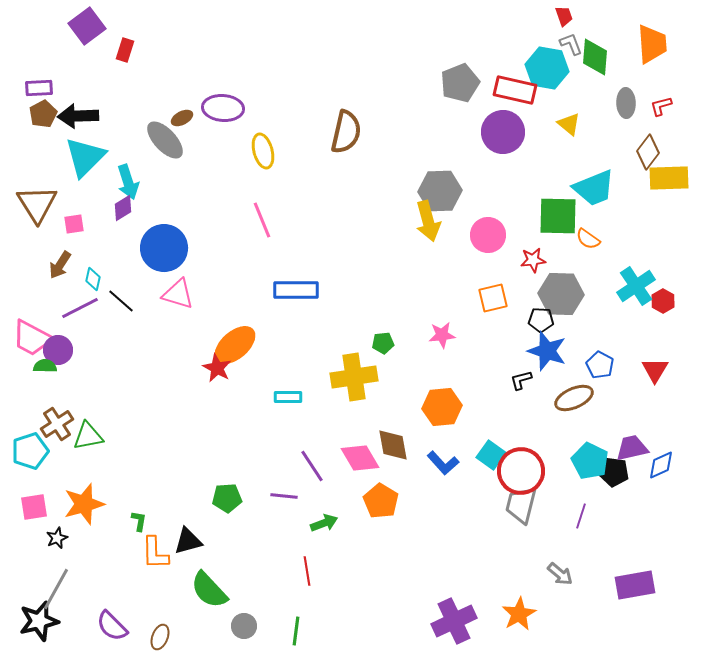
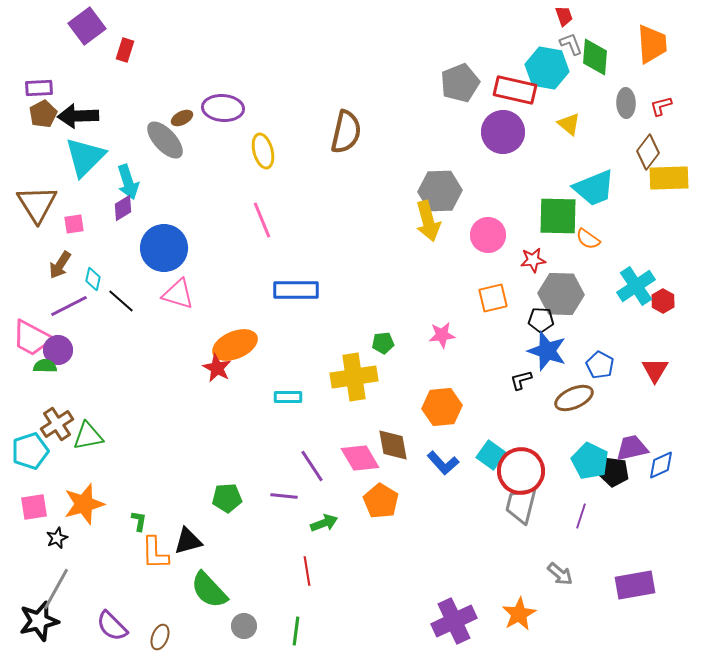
purple line at (80, 308): moved 11 px left, 2 px up
orange ellipse at (235, 345): rotated 18 degrees clockwise
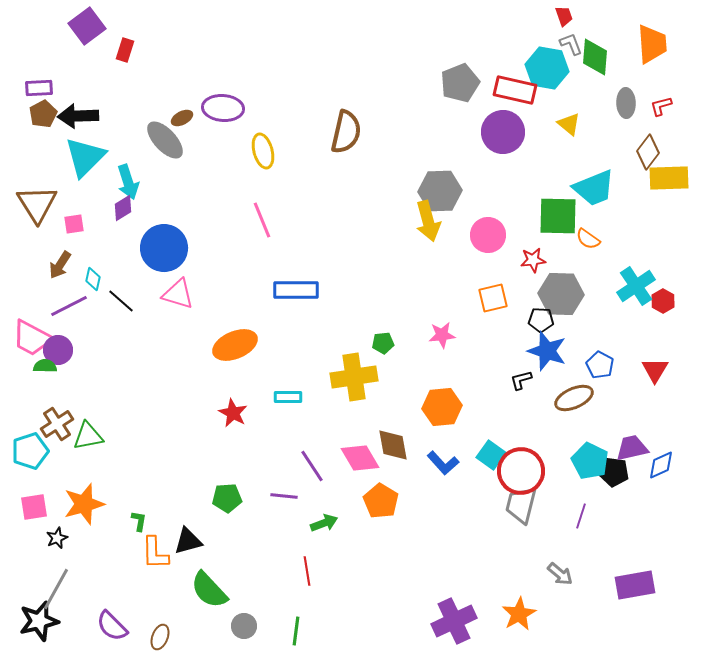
red star at (217, 368): moved 16 px right, 45 px down
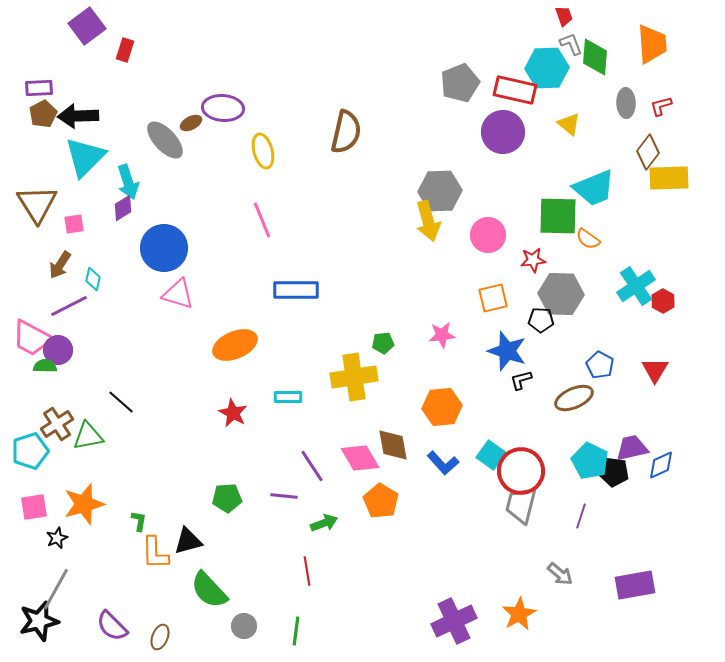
cyan hexagon at (547, 68): rotated 12 degrees counterclockwise
brown ellipse at (182, 118): moved 9 px right, 5 px down
black line at (121, 301): moved 101 px down
blue star at (547, 351): moved 40 px left
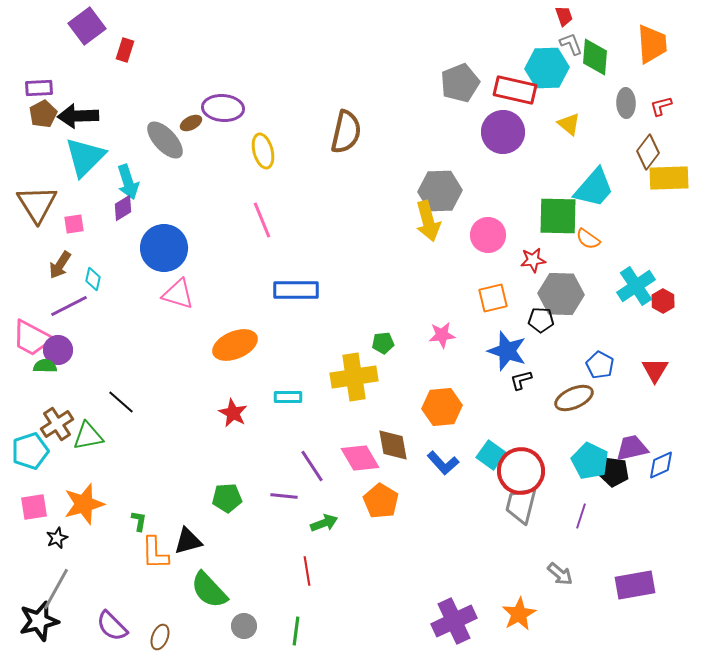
cyan trapezoid at (594, 188): rotated 27 degrees counterclockwise
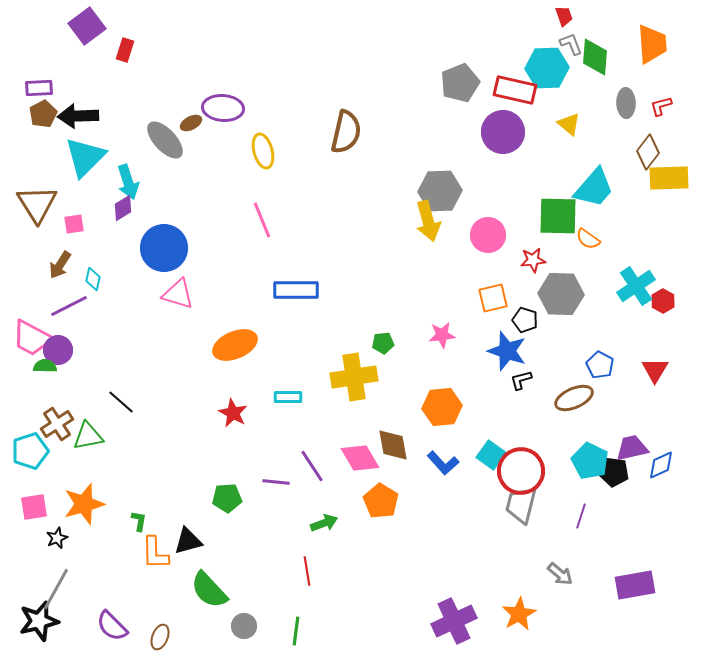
black pentagon at (541, 320): moved 16 px left; rotated 15 degrees clockwise
purple line at (284, 496): moved 8 px left, 14 px up
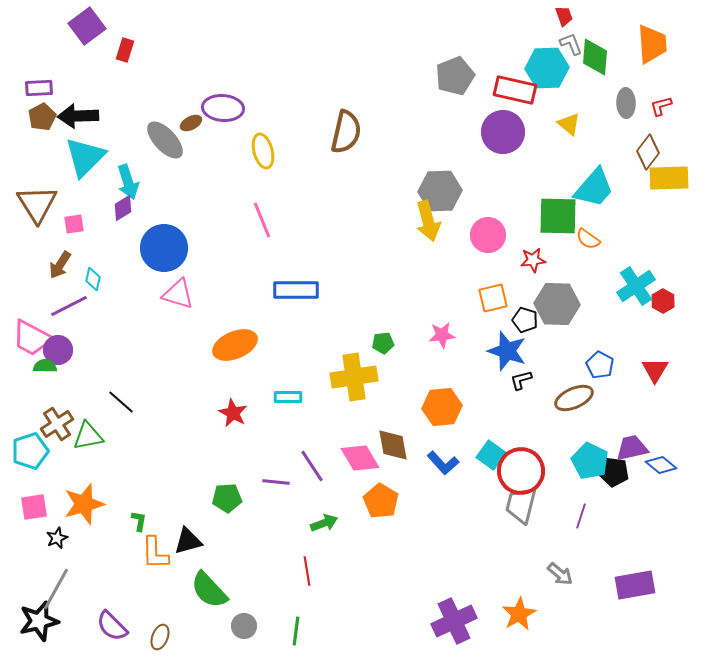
gray pentagon at (460, 83): moved 5 px left, 7 px up
brown pentagon at (43, 114): moved 1 px left, 3 px down
gray hexagon at (561, 294): moved 4 px left, 10 px down
blue diamond at (661, 465): rotated 64 degrees clockwise
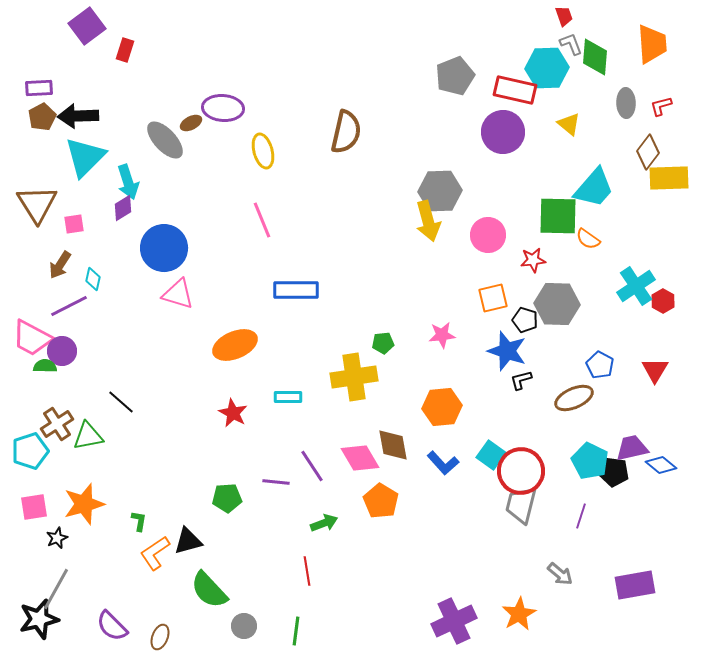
purple circle at (58, 350): moved 4 px right, 1 px down
orange L-shape at (155, 553): rotated 57 degrees clockwise
black star at (39, 621): moved 2 px up
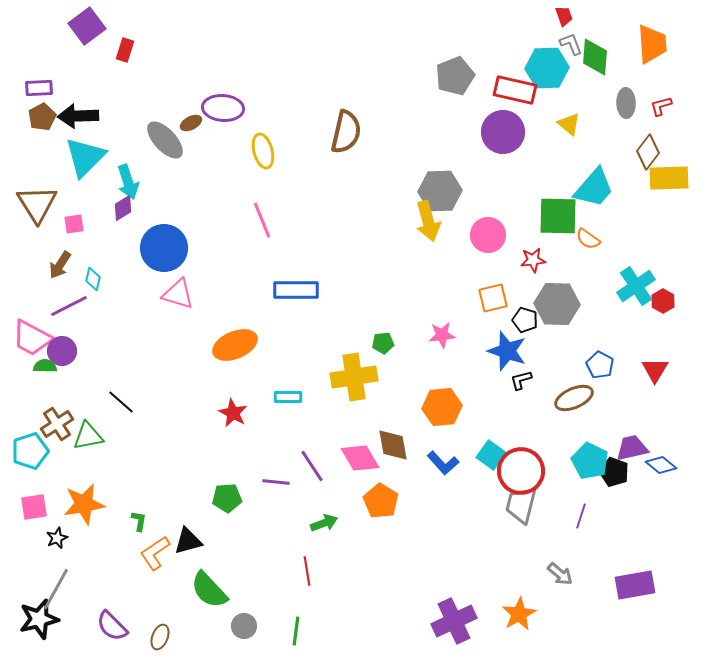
black pentagon at (614, 472): rotated 12 degrees clockwise
orange star at (84, 504): rotated 6 degrees clockwise
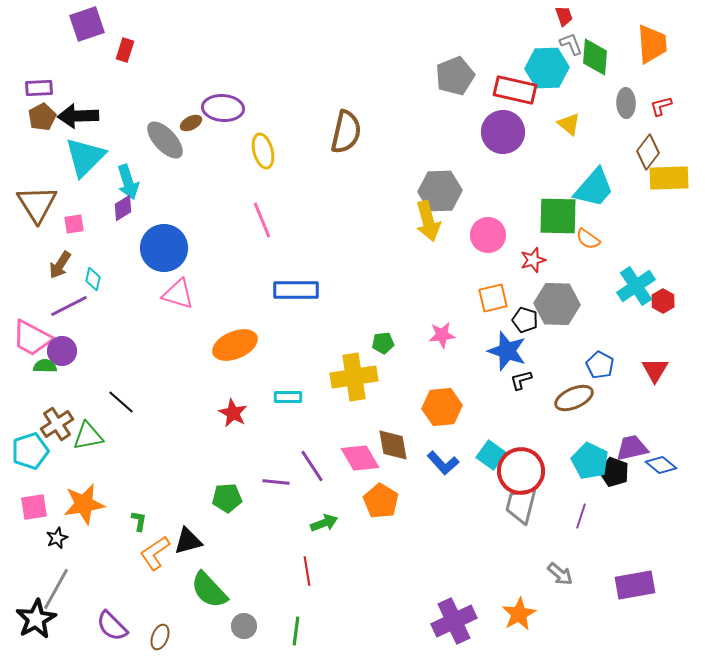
purple square at (87, 26): moved 2 px up; rotated 18 degrees clockwise
red star at (533, 260): rotated 10 degrees counterclockwise
black star at (39, 619): moved 3 px left; rotated 15 degrees counterclockwise
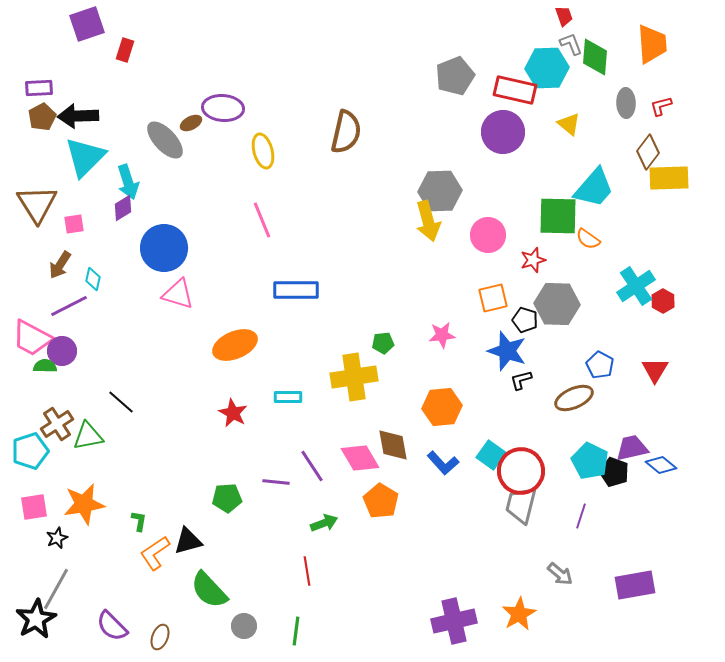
purple cross at (454, 621): rotated 12 degrees clockwise
